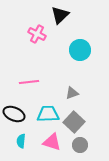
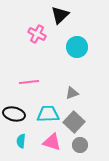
cyan circle: moved 3 px left, 3 px up
black ellipse: rotated 10 degrees counterclockwise
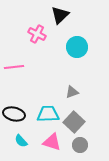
pink line: moved 15 px left, 15 px up
gray triangle: moved 1 px up
cyan semicircle: rotated 48 degrees counterclockwise
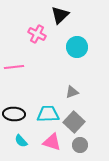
black ellipse: rotated 10 degrees counterclockwise
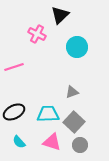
pink line: rotated 12 degrees counterclockwise
black ellipse: moved 2 px up; rotated 30 degrees counterclockwise
cyan semicircle: moved 2 px left, 1 px down
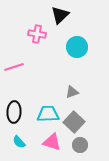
pink cross: rotated 18 degrees counterclockwise
black ellipse: rotated 60 degrees counterclockwise
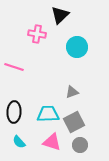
pink line: rotated 36 degrees clockwise
gray square: rotated 20 degrees clockwise
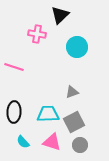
cyan semicircle: moved 4 px right
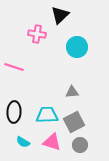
gray triangle: rotated 16 degrees clockwise
cyan trapezoid: moved 1 px left, 1 px down
cyan semicircle: rotated 16 degrees counterclockwise
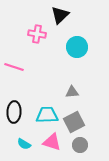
cyan semicircle: moved 1 px right, 2 px down
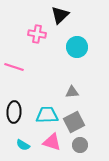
cyan semicircle: moved 1 px left, 1 px down
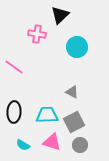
pink line: rotated 18 degrees clockwise
gray triangle: rotated 32 degrees clockwise
